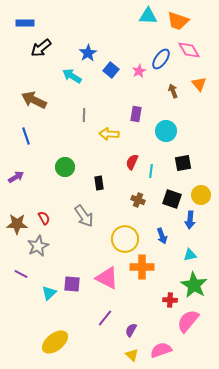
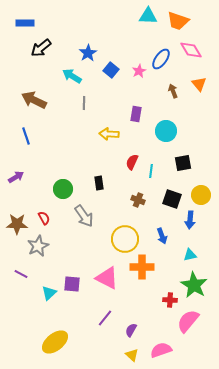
pink diamond at (189, 50): moved 2 px right
gray line at (84, 115): moved 12 px up
green circle at (65, 167): moved 2 px left, 22 px down
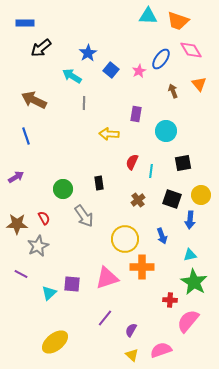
brown cross at (138, 200): rotated 32 degrees clockwise
pink triangle at (107, 278): rotated 45 degrees counterclockwise
green star at (194, 285): moved 3 px up
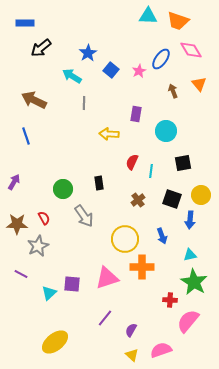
purple arrow at (16, 177): moved 2 px left, 5 px down; rotated 28 degrees counterclockwise
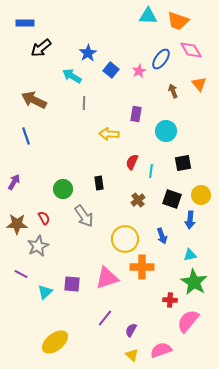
cyan triangle at (49, 293): moved 4 px left, 1 px up
